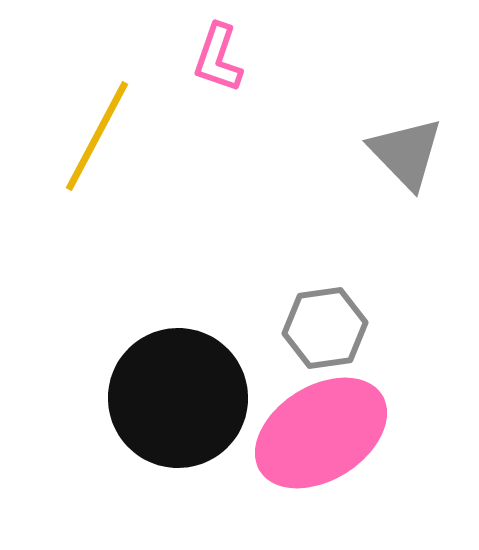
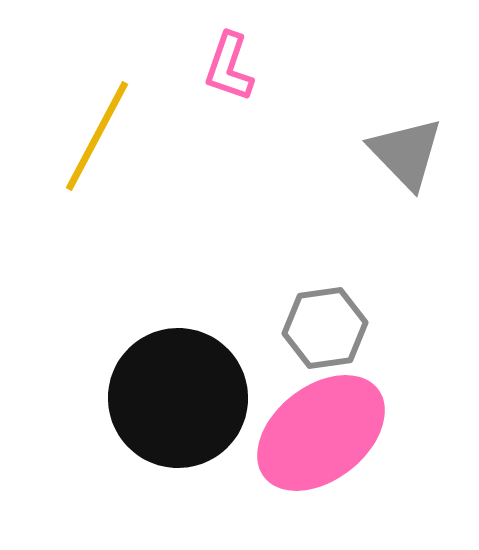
pink L-shape: moved 11 px right, 9 px down
pink ellipse: rotated 6 degrees counterclockwise
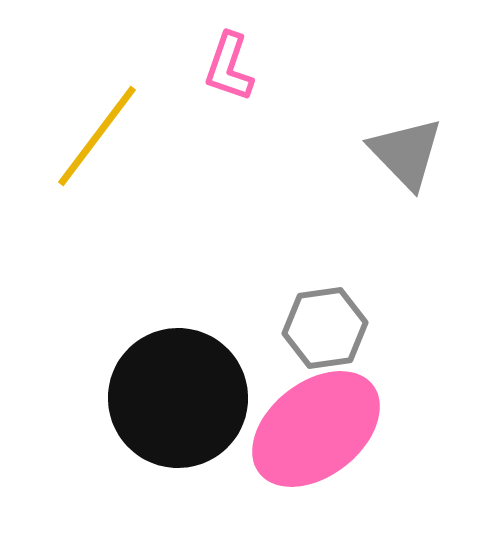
yellow line: rotated 9 degrees clockwise
pink ellipse: moved 5 px left, 4 px up
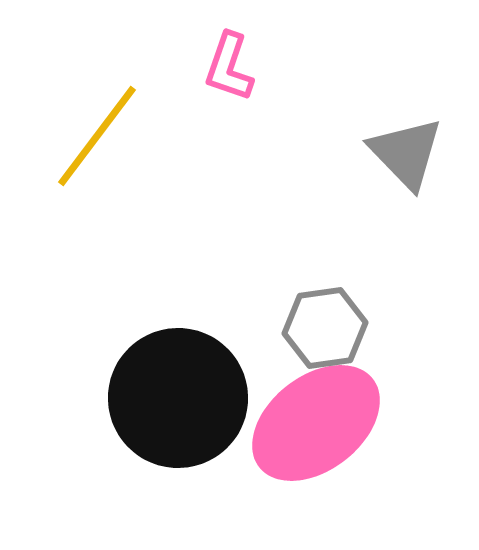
pink ellipse: moved 6 px up
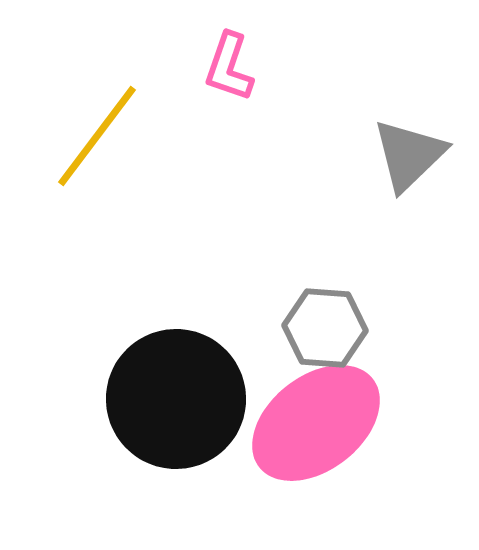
gray triangle: moved 3 px right, 2 px down; rotated 30 degrees clockwise
gray hexagon: rotated 12 degrees clockwise
black circle: moved 2 px left, 1 px down
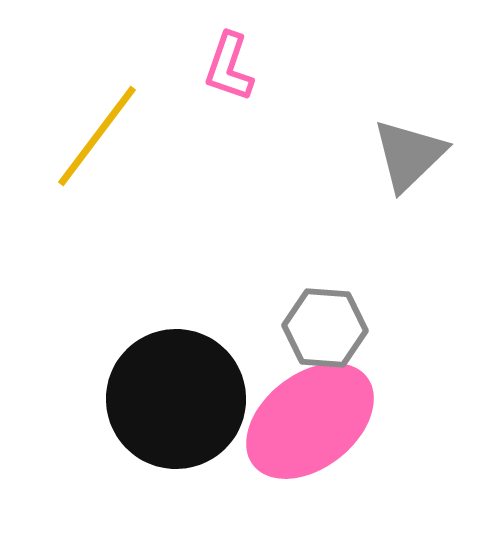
pink ellipse: moved 6 px left, 2 px up
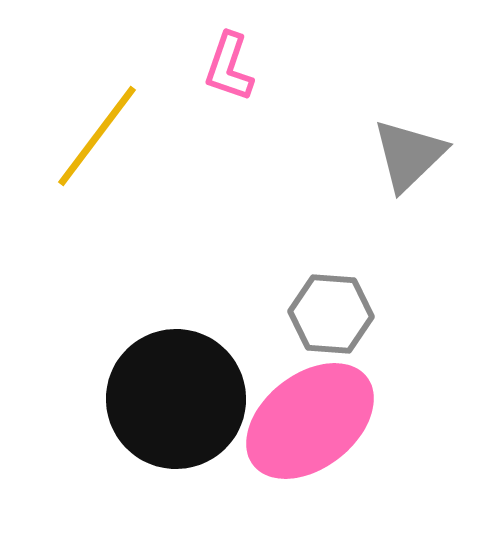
gray hexagon: moved 6 px right, 14 px up
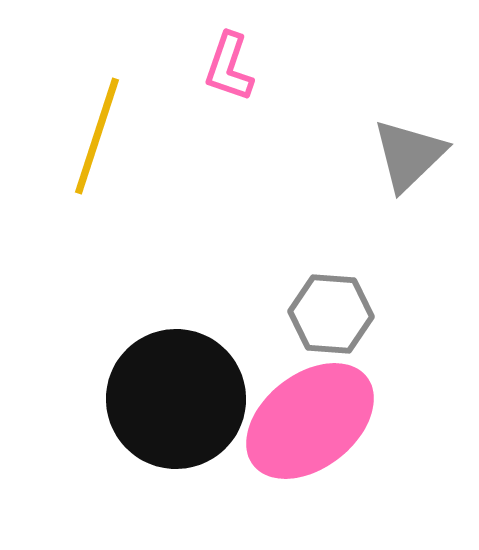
yellow line: rotated 19 degrees counterclockwise
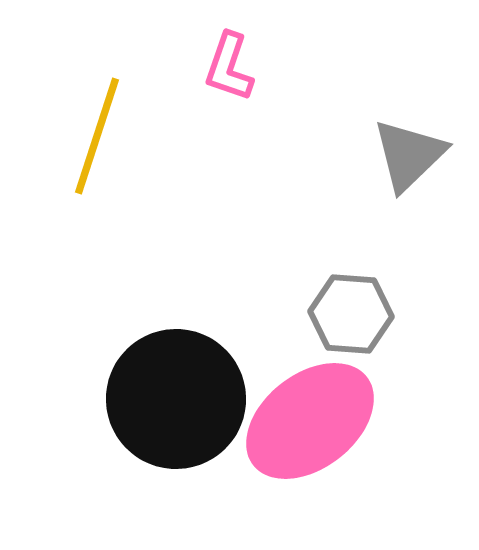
gray hexagon: moved 20 px right
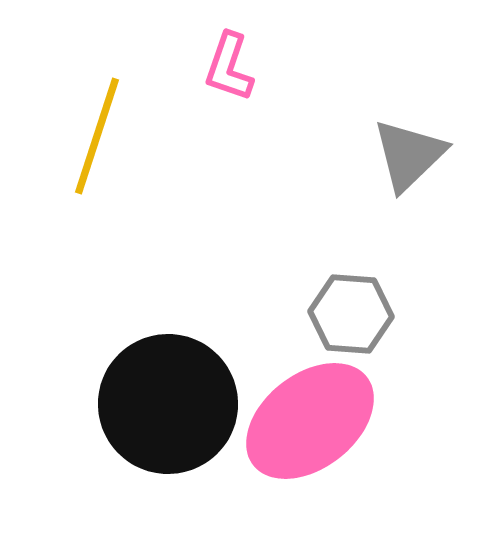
black circle: moved 8 px left, 5 px down
